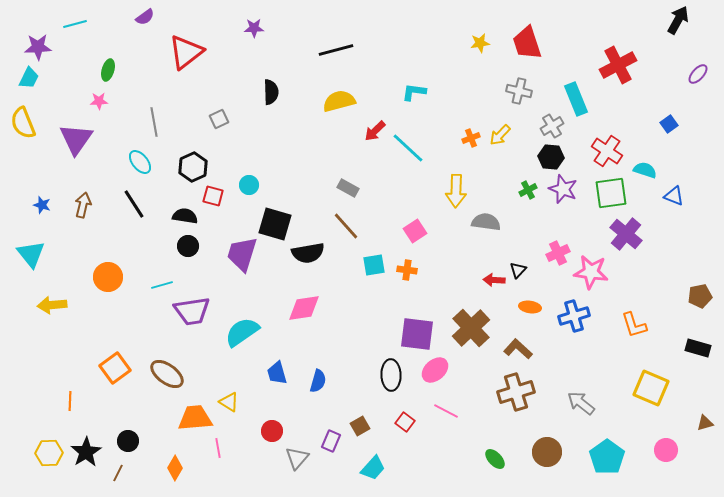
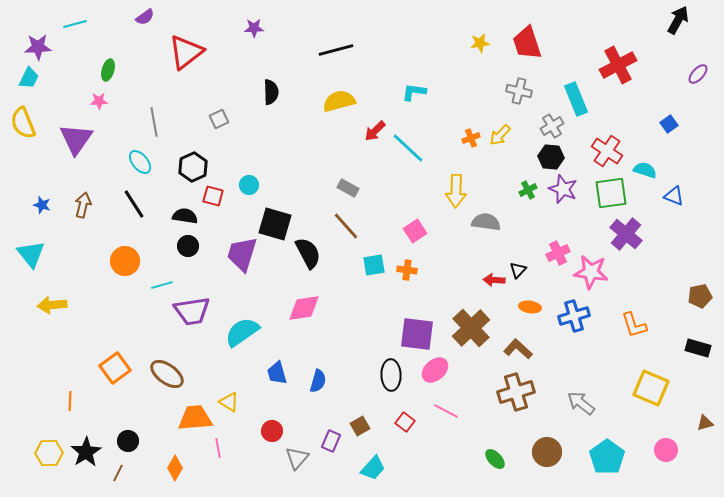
black semicircle at (308, 253): rotated 108 degrees counterclockwise
orange circle at (108, 277): moved 17 px right, 16 px up
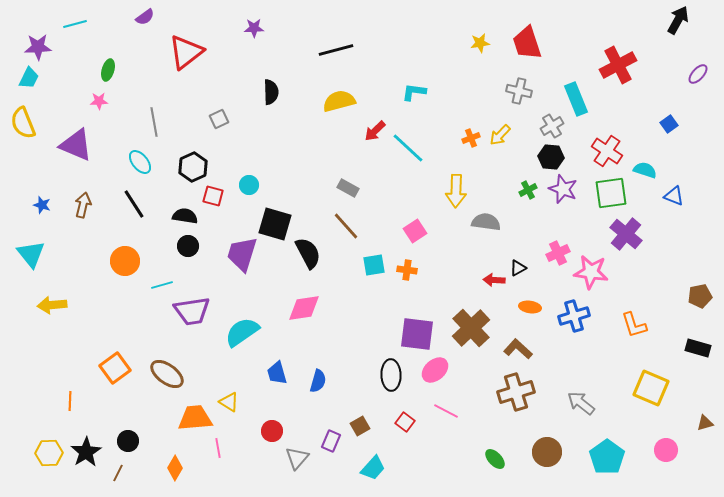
purple triangle at (76, 139): moved 6 px down; rotated 42 degrees counterclockwise
black triangle at (518, 270): moved 2 px up; rotated 18 degrees clockwise
